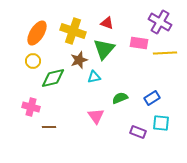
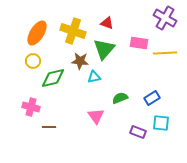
purple cross: moved 5 px right, 4 px up
brown star: moved 1 px right, 1 px down; rotated 24 degrees clockwise
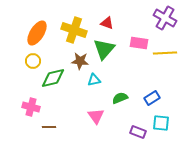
yellow cross: moved 1 px right, 1 px up
cyan triangle: moved 3 px down
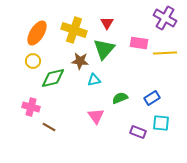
red triangle: rotated 40 degrees clockwise
brown line: rotated 32 degrees clockwise
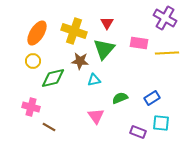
yellow cross: moved 1 px down
yellow line: moved 2 px right
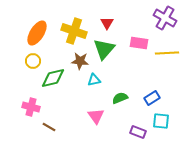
cyan square: moved 2 px up
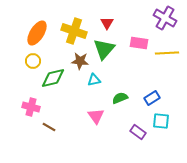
purple rectangle: rotated 14 degrees clockwise
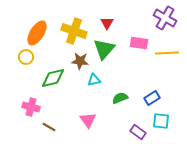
yellow circle: moved 7 px left, 4 px up
pink triangle: moved 8 px left, 4 px down
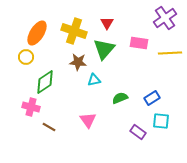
purple cross: rotated 25 degrees clockwise
yellow line: moved 3 px right
brown star: moved 2 px left, 1 px down
green diamond: moved 8 px left, 4 px down; rotated 20 degrees counterclockwise
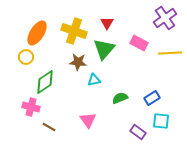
pink rectangle: rotated 18 degrees clockwise
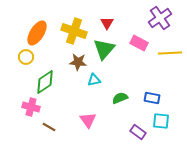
purple cross: moved 5 px left
blue rectangle: rotated 42 degrees clockwise
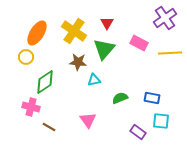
purple cross: moved 5 px right
yellow cross: rotated 15 degrees clockwise
